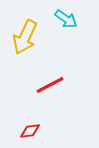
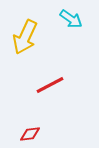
cyan arrow: moved 5 px right
red diamond: moved 3 px down
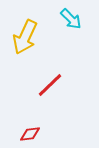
cyan arrow: rotated 10 degrees clockwise
red line: rotated 16 degrees counterclockwise
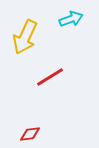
cyan arrow: rotated 65 degrees counterclockwise
red line: moved 8 px up; rotated 12 degrees clockwise
